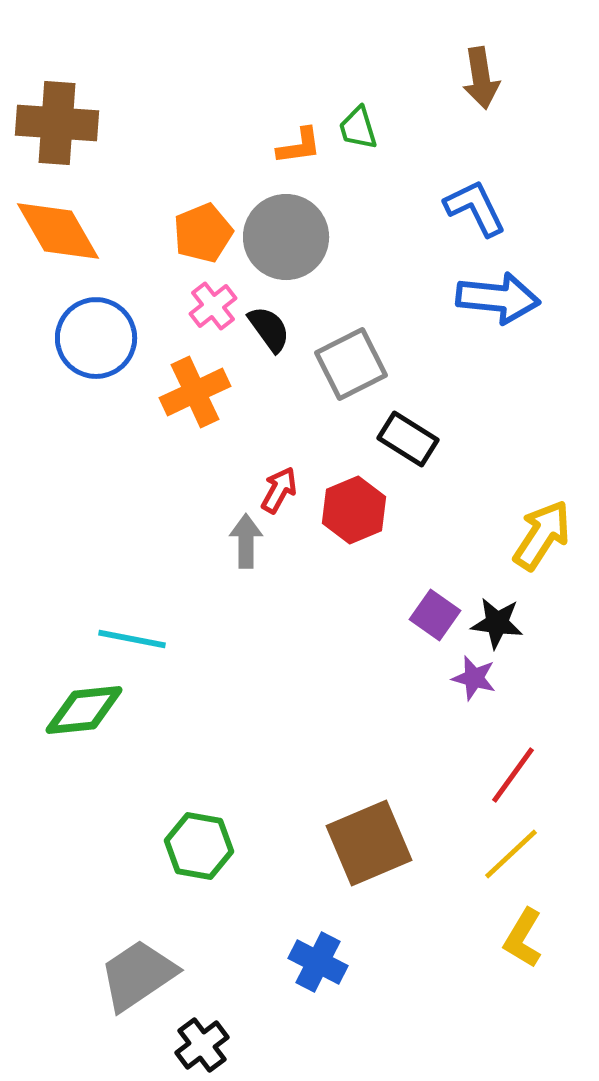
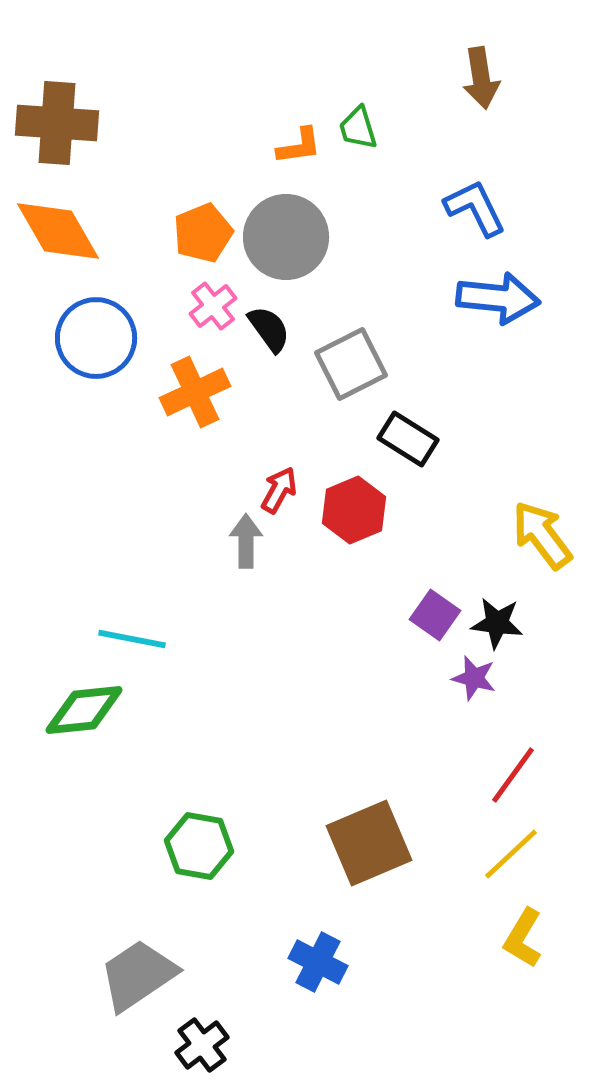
yellow arrow: rotated 70 degrees counterclockwise
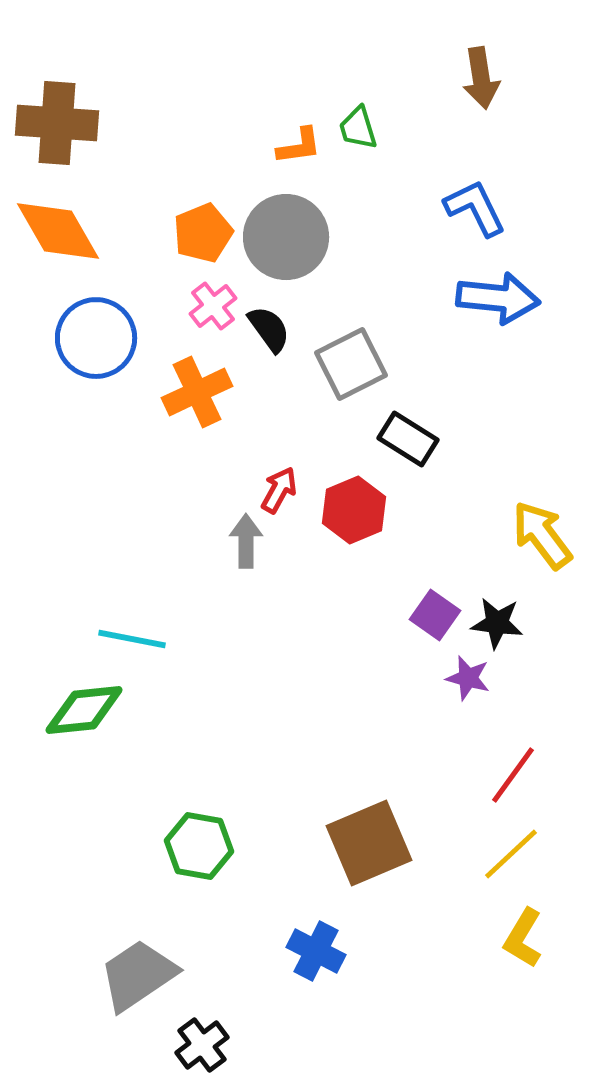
orange cross: moved 2 px right
purple star: moved 6 px left
blue cross: moved 2 px left, 11 px up
